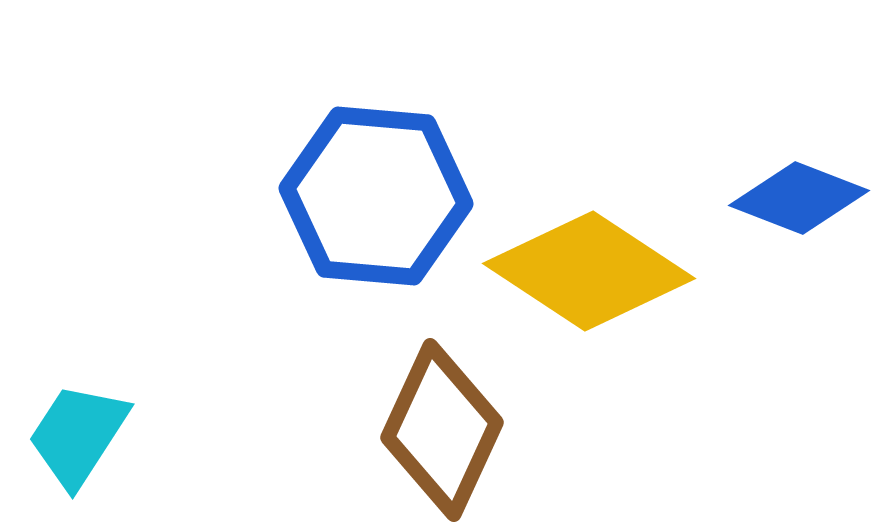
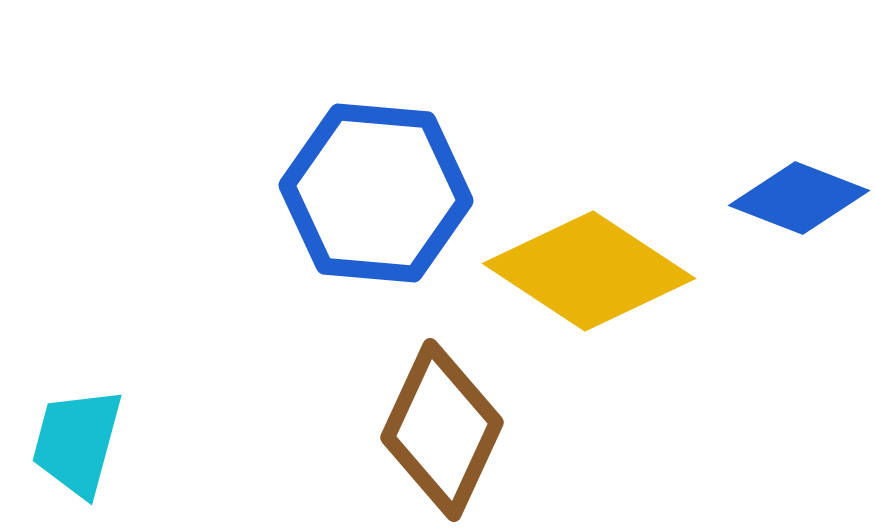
blue hexagon: moved 3 px up
cyan trapezoid: moved 1 px left, 7 px down; rotated 18 degrees counterclockwise
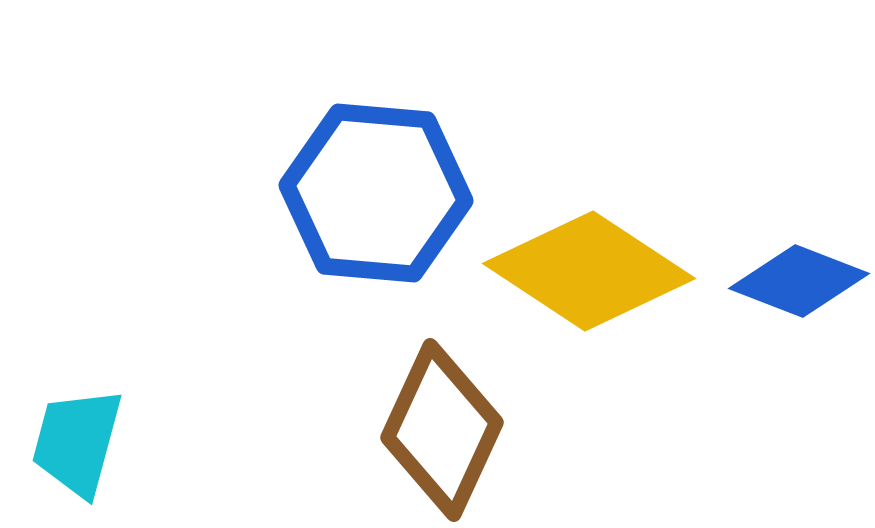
blue diamond: moved 83 px down
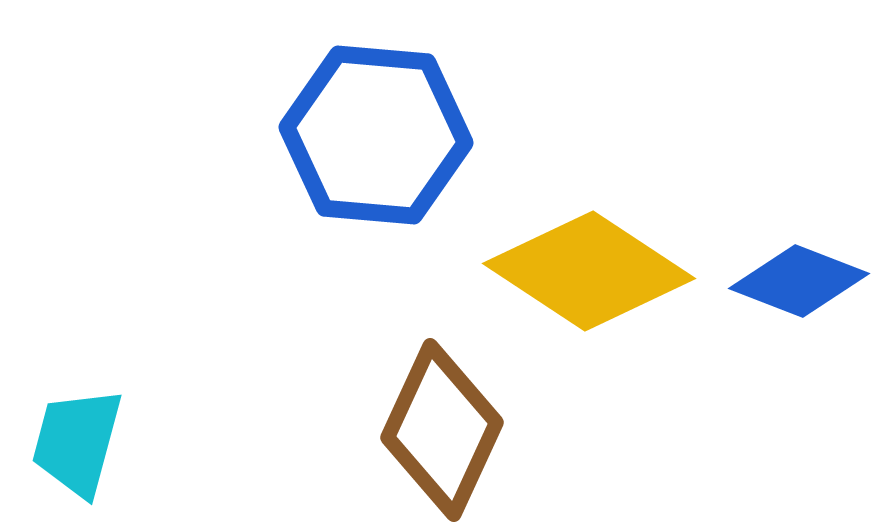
blue hexagon: moved 58 px up
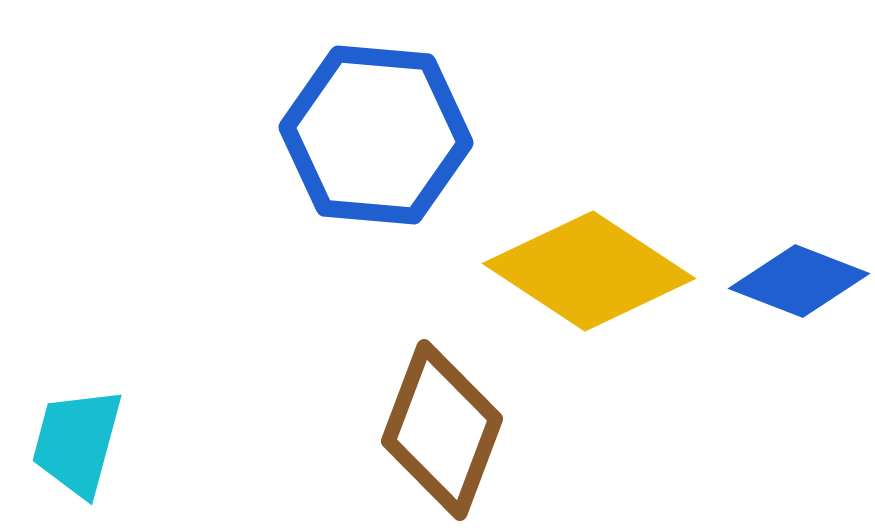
brown diamond: rotated 4 degrees counterclockwise
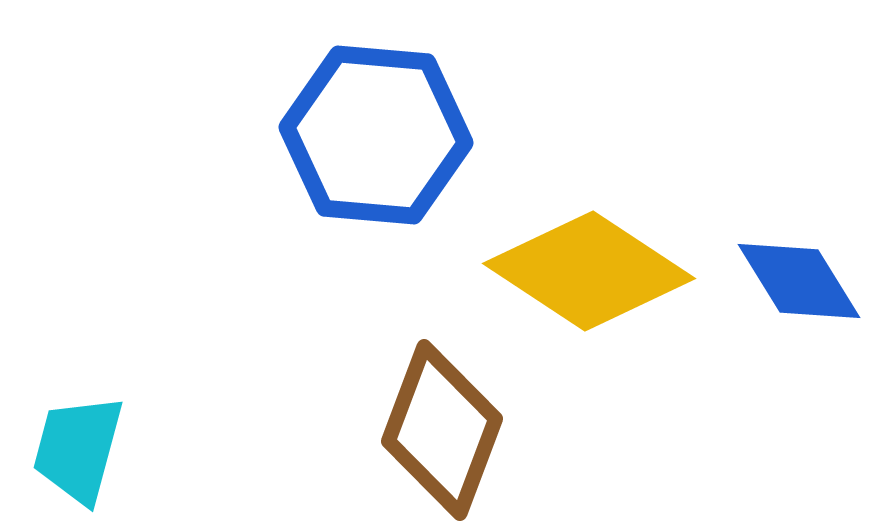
blue diamond: rotated 37 degrees clockwise
cyan trapezoid: moved 1 px right, 7 px down
